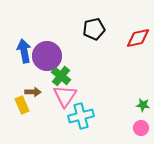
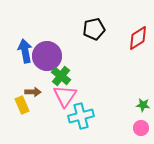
red diamond: rotated 20 degrees counterclockwise
blue arrow: moved 1 px right
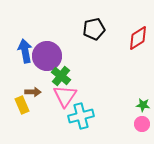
pink circle: moved 1 px right, 4 px up
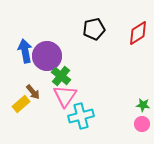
red diamond: moved 5 px up
brown arrow: rotated 49 degrees clockwise
yellow rectangle: moved 1 px left, 1 px up; rotated 72 degrees clockwise
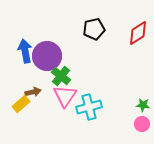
brown arrow: rotated 63 degrees counterclockwise
cyan cross: moved 8 px right, 9 px up
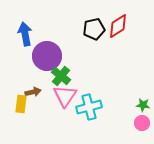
red diamond: moved 20 px left, 7 px up
blue arrow: moved 17 px up
yellow rectangle: rotated 42 degrees counterclockwise
pink circle: moved 1 px up
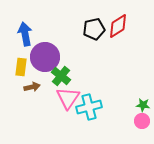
purple circle: moved 2 px left, 1 px down
brown arrow: moved 1 px left, 5 px up
pink triangle: moved 3 px right, 2 px down
yellow rectangle: moved 37 px up
pink circle: moved 2 px up
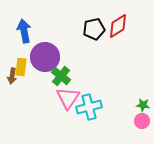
blue arrow: moved 1 px left, 3 px up
brown arrow: moved 20 px left, 11 px up; rotated 112 degrees clockwise
